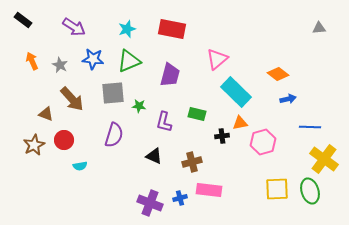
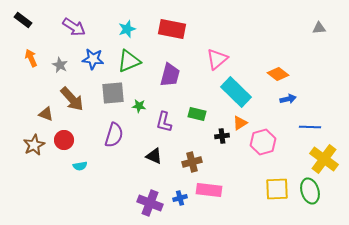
orange arrow: moved 1 px left, 3 px up
orange triangle: rotated 21 degrees counterclockwise
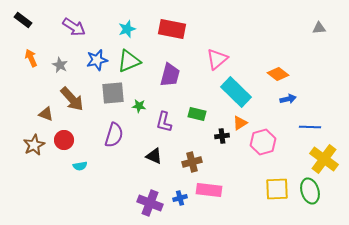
blue star: moved 4 px right, 1 px down; rotated 20 degrees counterclockwise
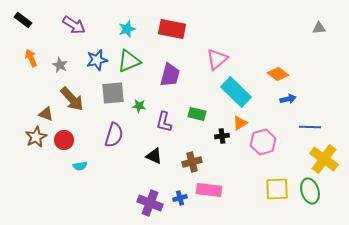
purple arrow: moved 2 px up
brown star: moved 2 px right, 8 px up
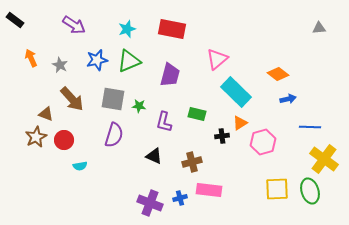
black rectangle: moved 8 px left
gray square: moved 6 px down; rotated 15 degrees clockwise
